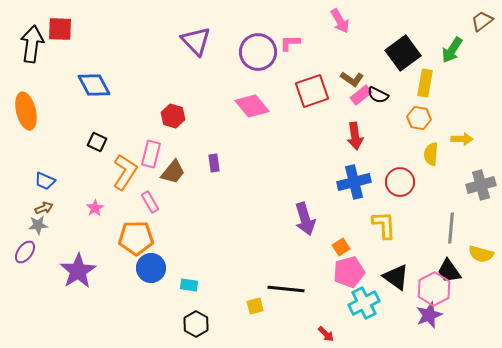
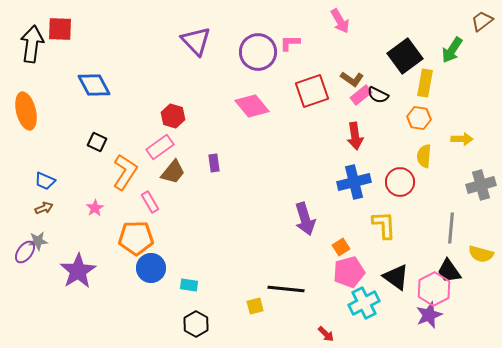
black square at (403, 53): moved 2 px right, 3 px down
pink rectangle at (151, 154): moved 9 px right, 7 px up; rotated 40 degrees clockwise
yellow semicircle at (431, 154): moved 7 px left, 2 px down
gray star at (38, 225): moved 16 px down
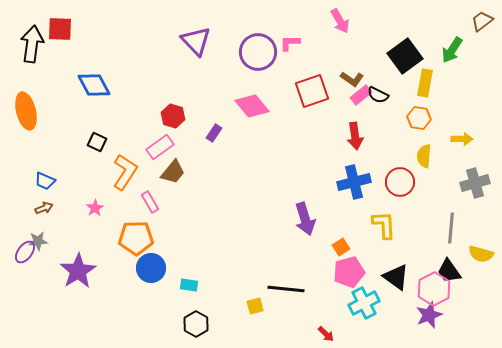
purple rectangle at (214, 163): moved 30 px up; rotated 42 degrees clockwise
gray cross at (481, 185): moved 6 px left, 2 px up
